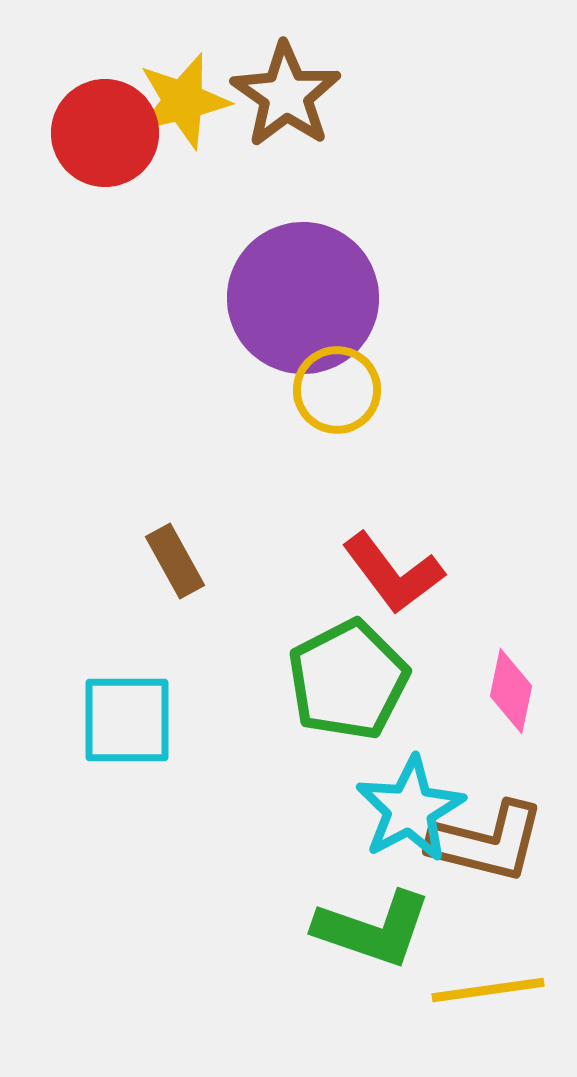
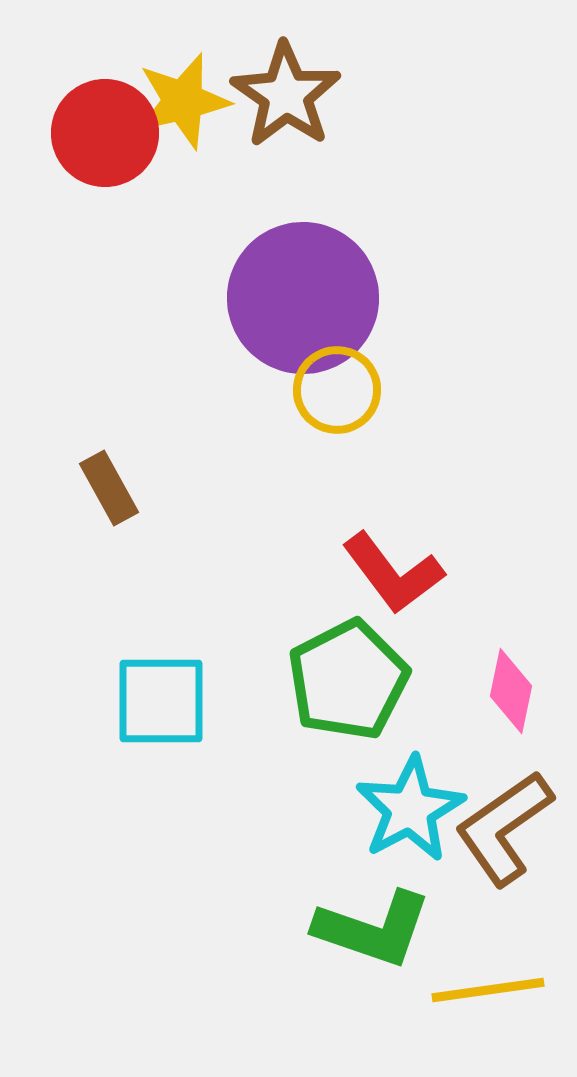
brown rectangle: moved 66 px left, 73 px up
cyan square: moved 34 px right, 19 px up
brown L-shape: moved 17 px right, 14 px up; rotated 131 degrees clockwise
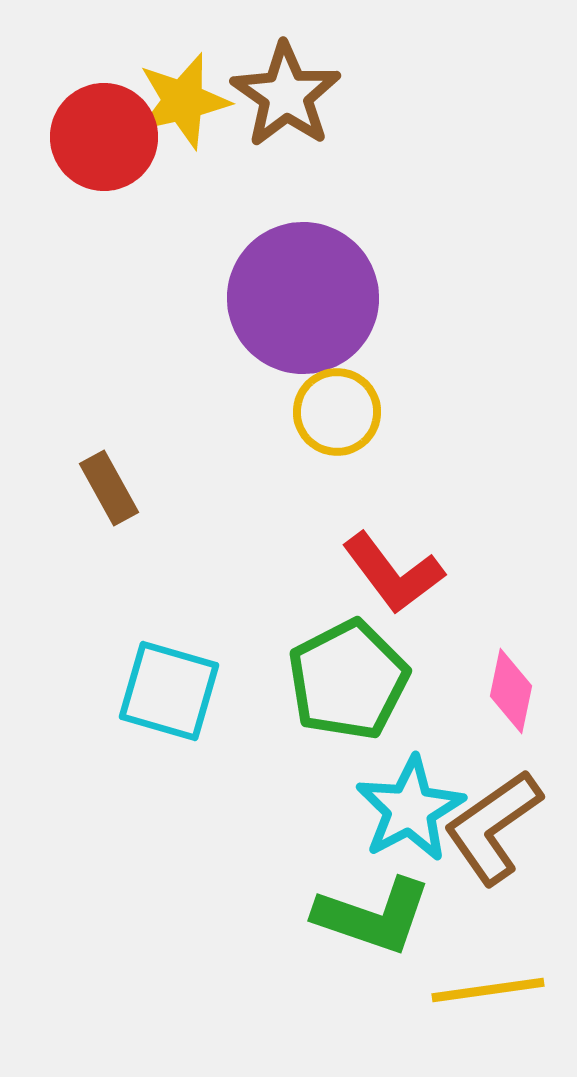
red circle: moved 1 px left, 4 px down
yellow circle: moved 22 px down
cyan square: moved 8 px right, 10 px up; rotated 16 degrees clockwise
brown L-shape: moved 11 px left, 1 px up
green L-shape: moved 13 px up
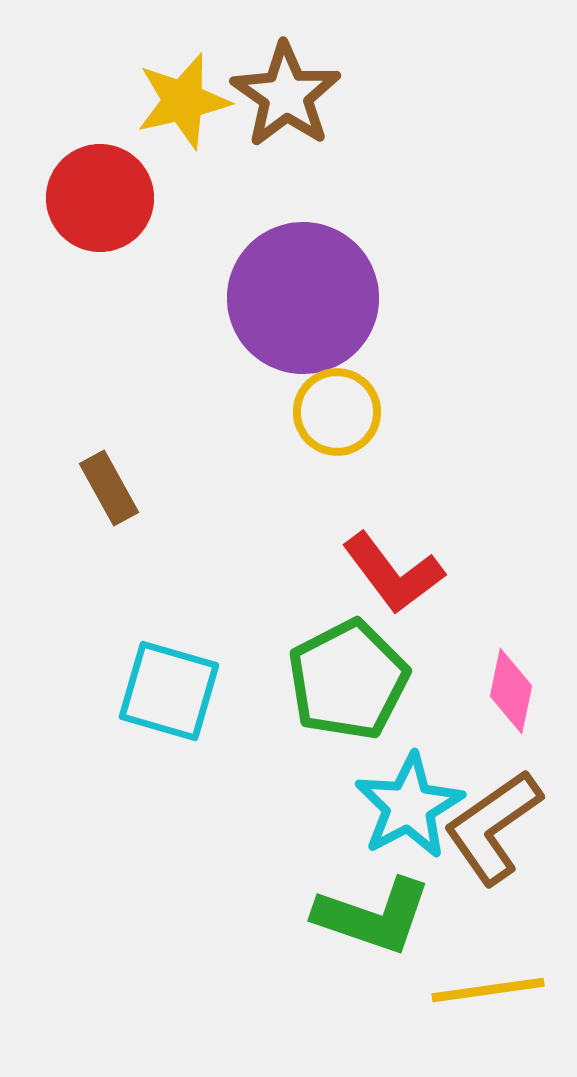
red circle: moved 4 px left, 61 px down
cyan star: moved 1 px left, 3 px up
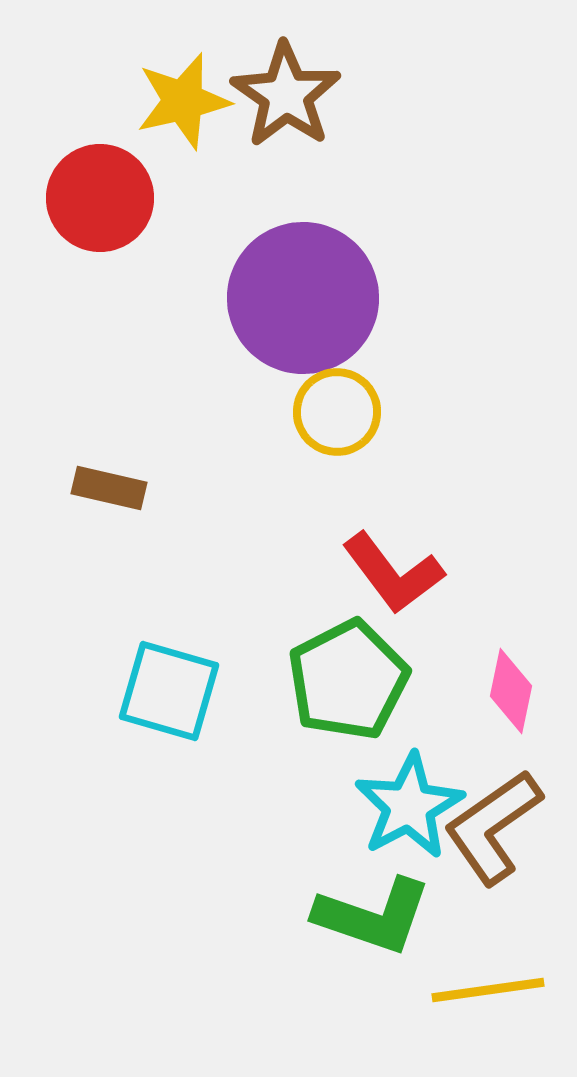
brown rectangle: rotated 48 degrees counterclockwise
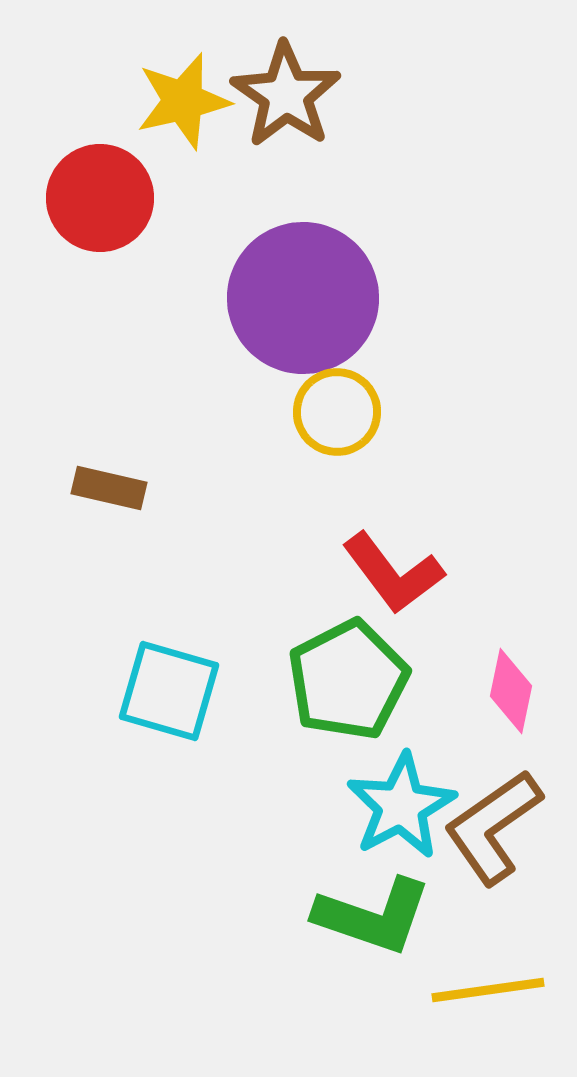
cyan star: moved 8 px left
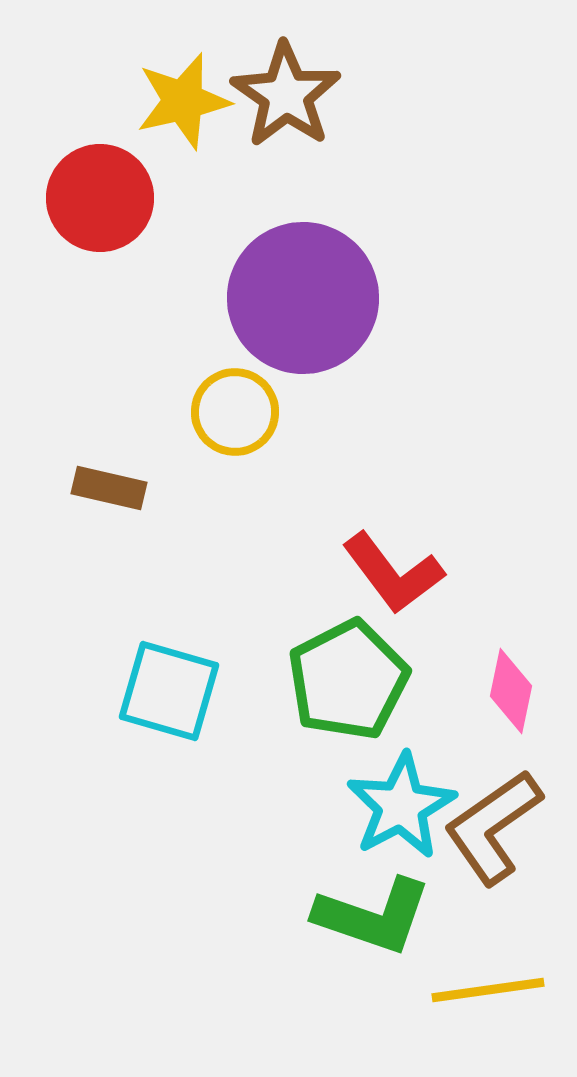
yellow circle: moved 102 px left
